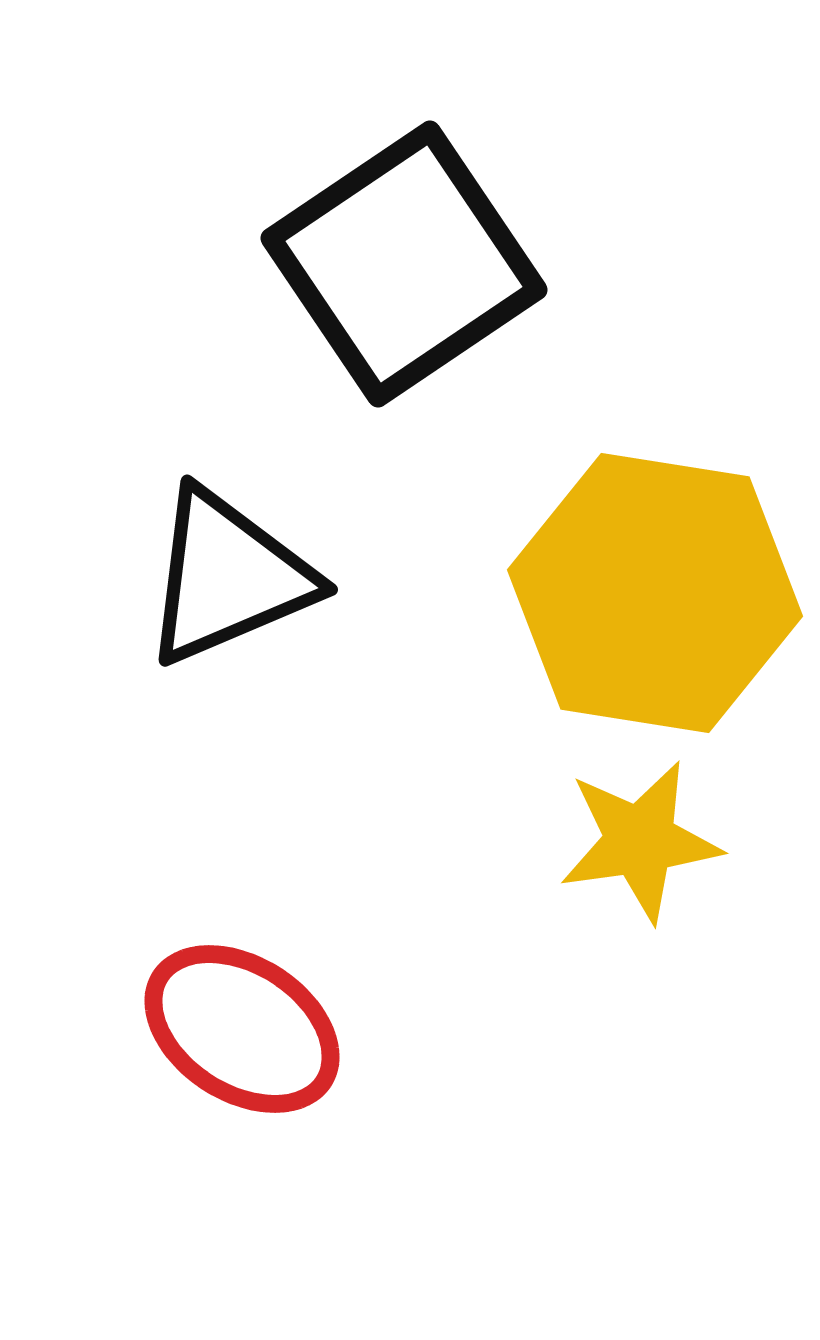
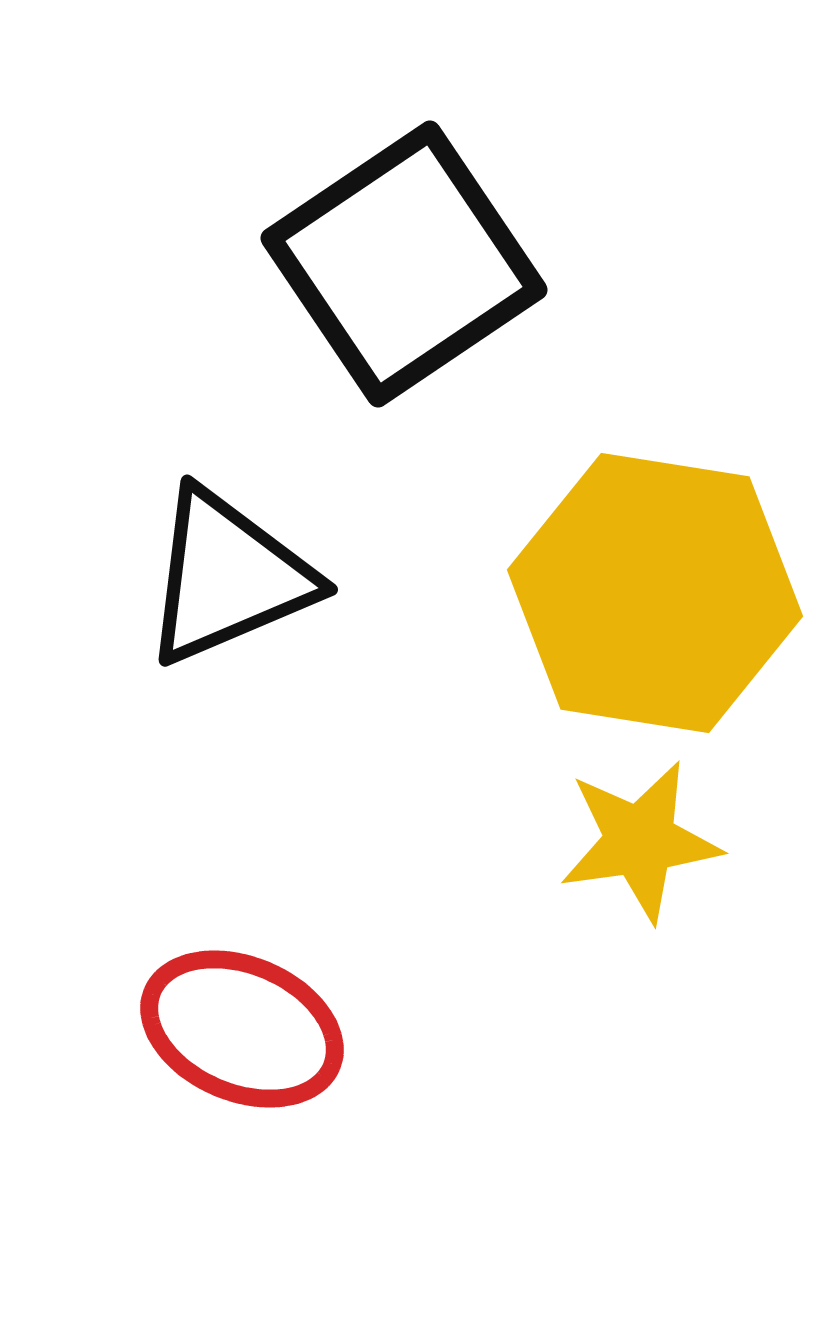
red ellipse: rotated 10 degrees counterclockwise
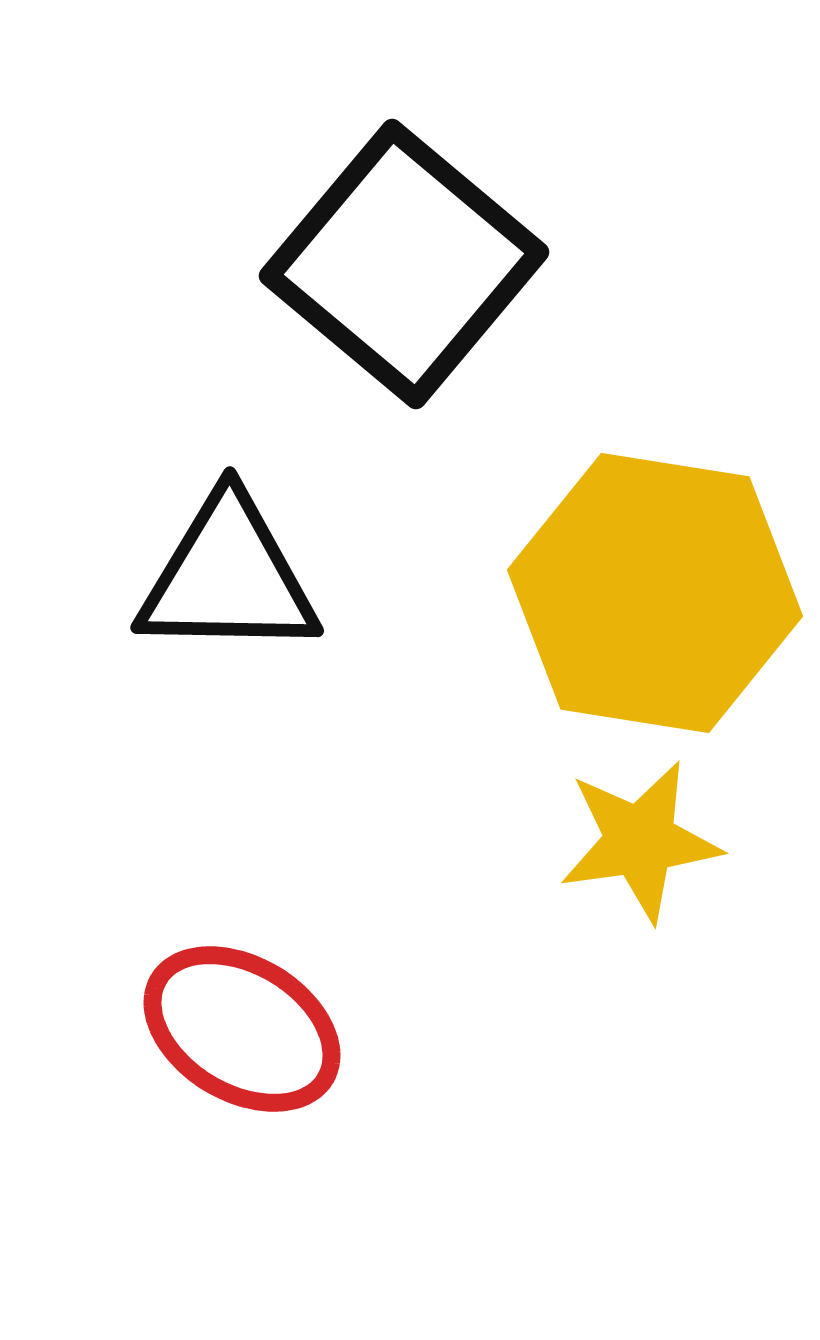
black square: rotated 16 degrees counterclockwise
black triangle: rotated 24 degrees clockwise
red ellipse: rotated 8 degrees clockwise
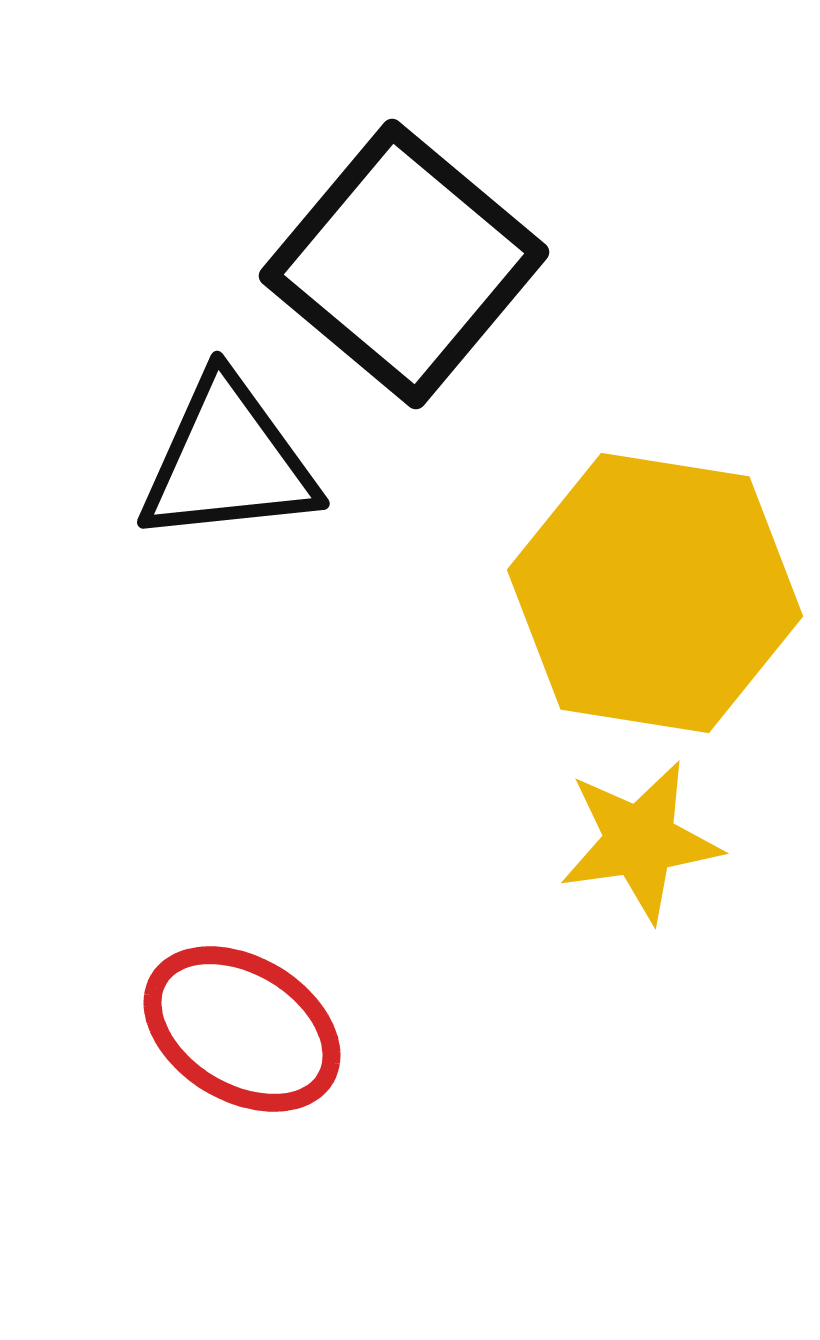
black triangle: moved 116 px up; rotated 7 degrees counterclockwise
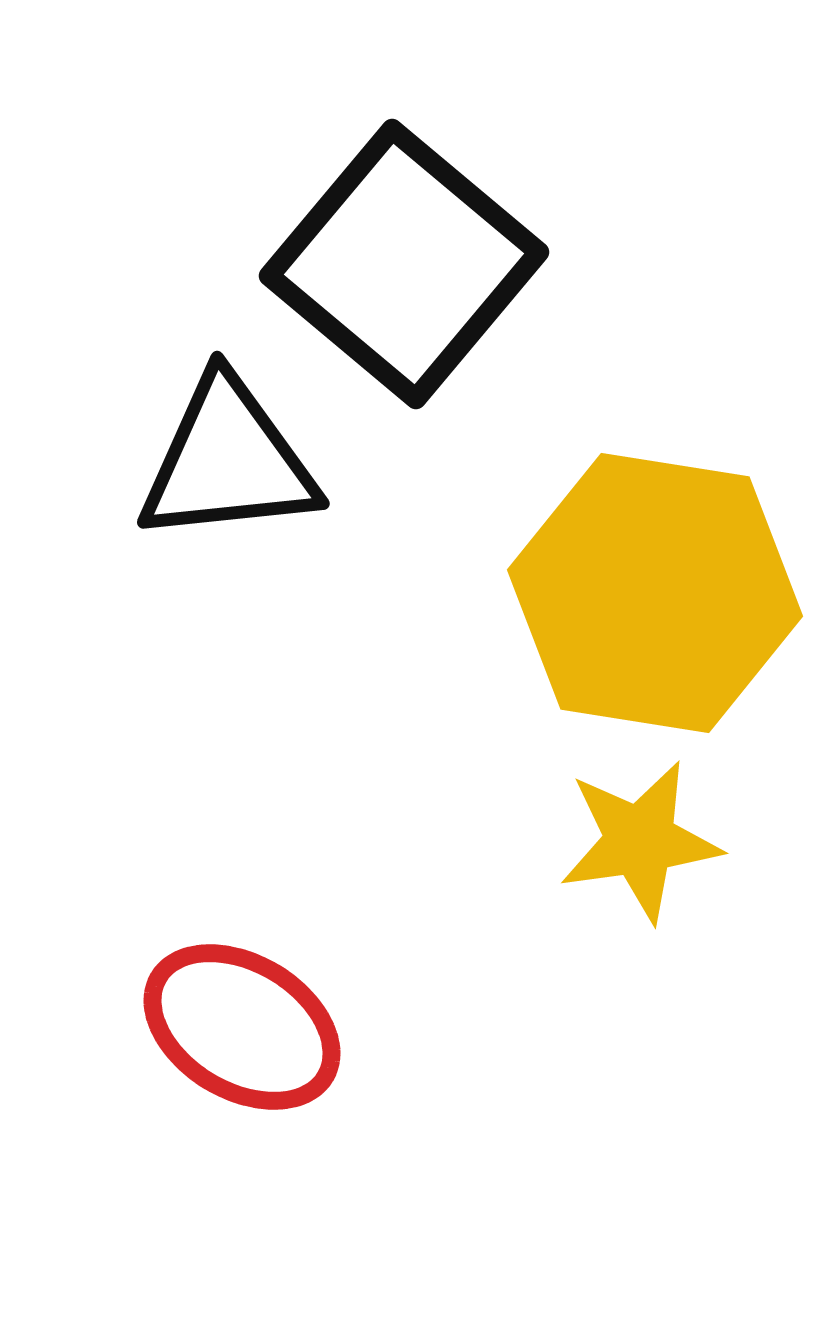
red ellipse: moved 2 px up
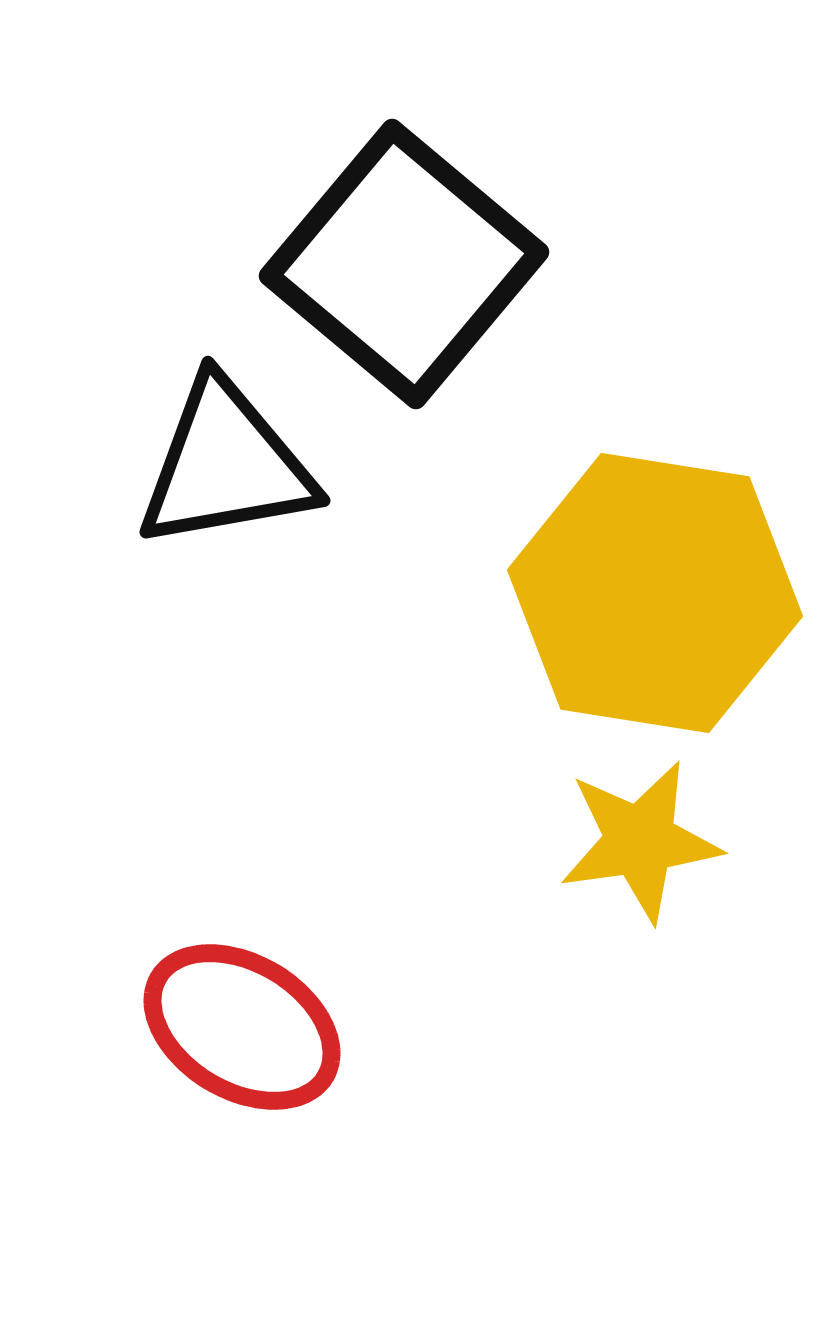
black triangle: moved 2 px left, 4 px down; rotated 4 degrees counterclockwise
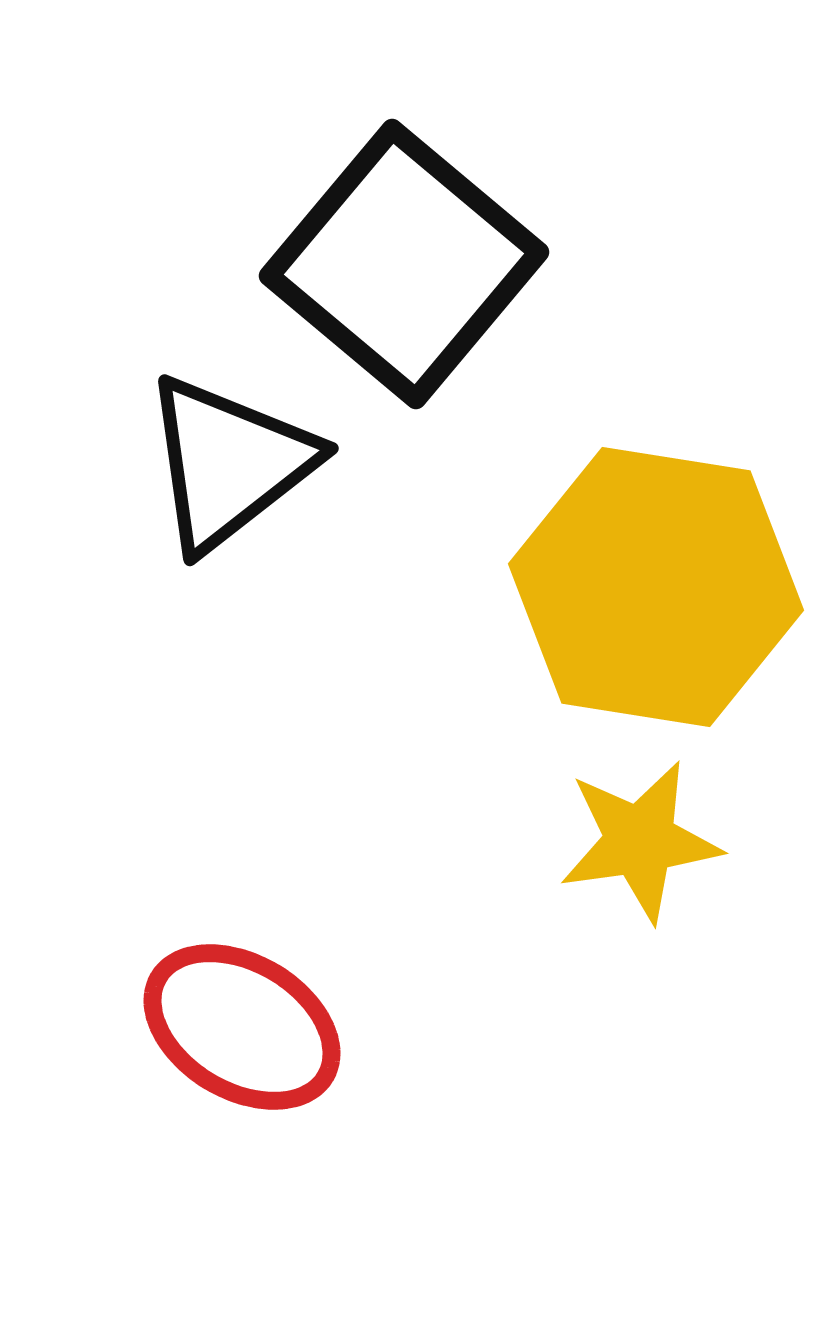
black triangle: moved 3 px right, 2 px up; rotated 28 degrees counterclockwise
yellow hexagon: moved 1 px right, 6 px up
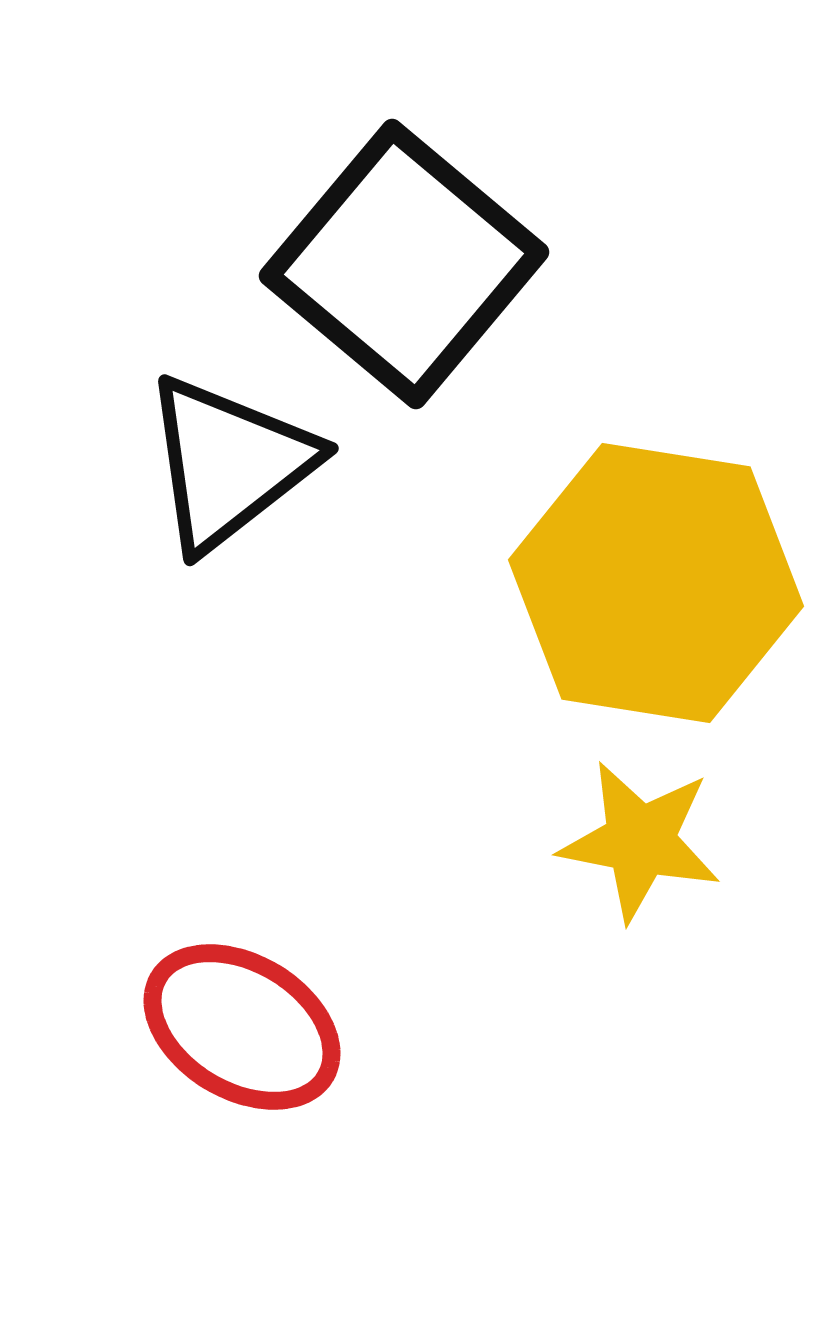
yellow hexagon: moved 4 px up
yellow star: rotated 19 degrees clockwise
